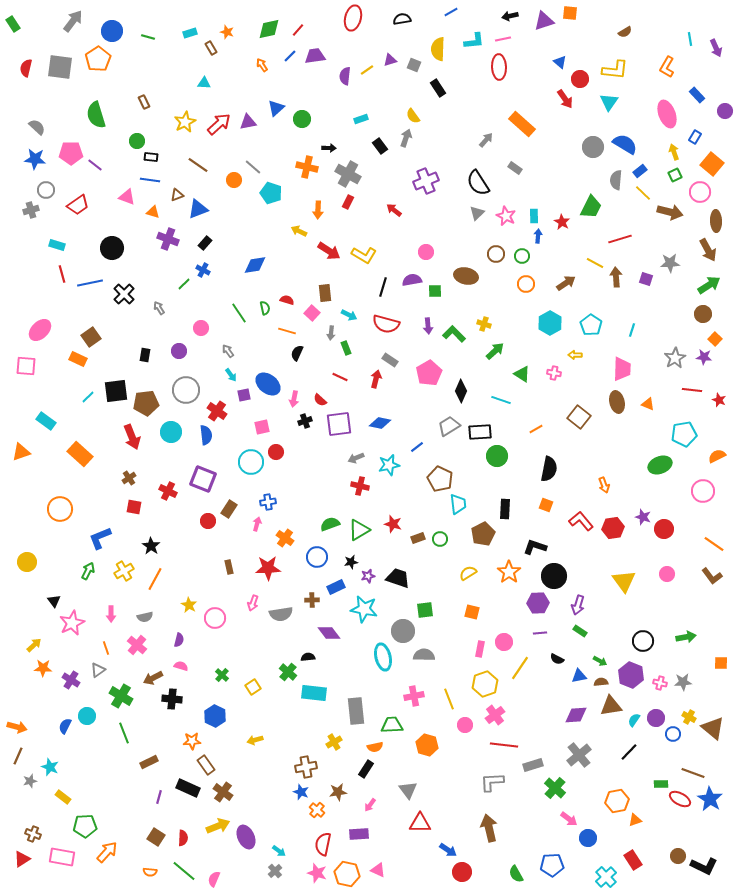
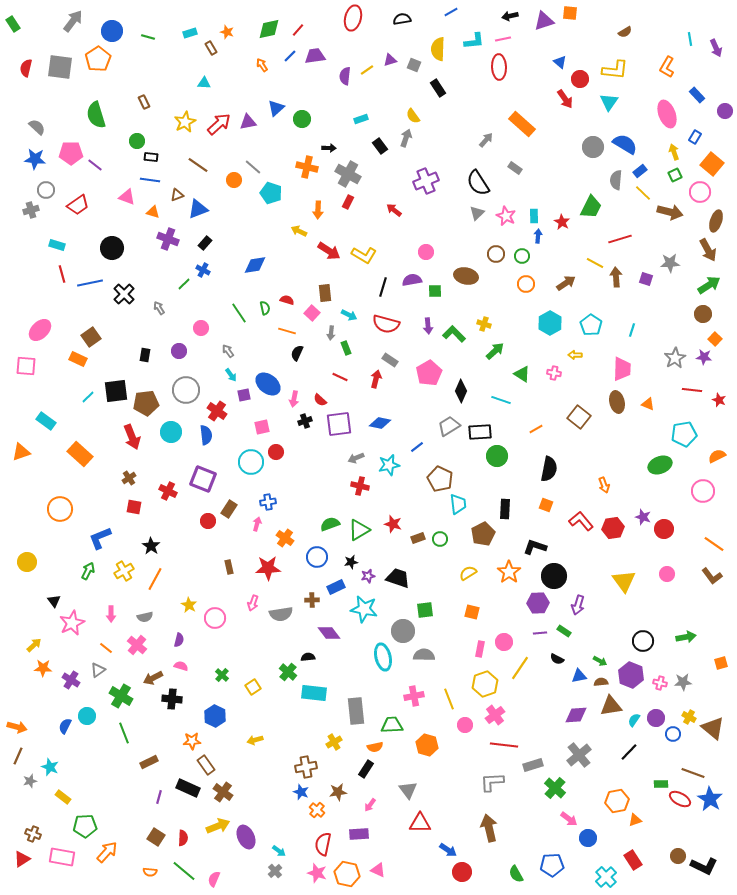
brown ellipse at (716, 221): rotated 20 degrees clockwise
green rectangle at (580, 631): moved 16 px left
orange line at (106, 648): rotated 32 degrees counterclockwise
orange square at (721, 663): rotated 16 degrees counterclockwise
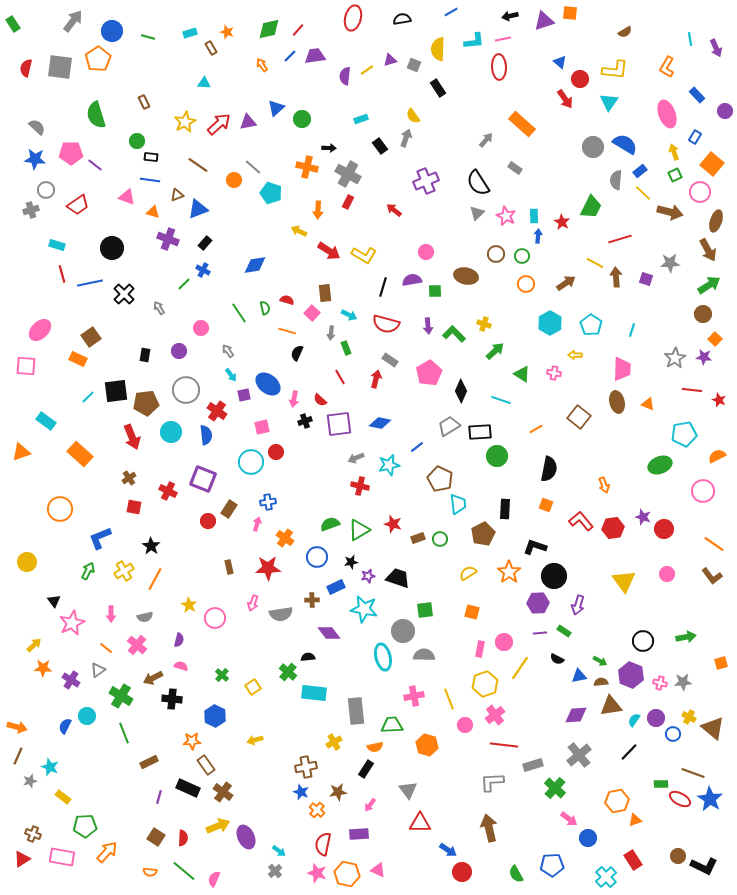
red line at (340, 377): rotated 35 degrees clockwise
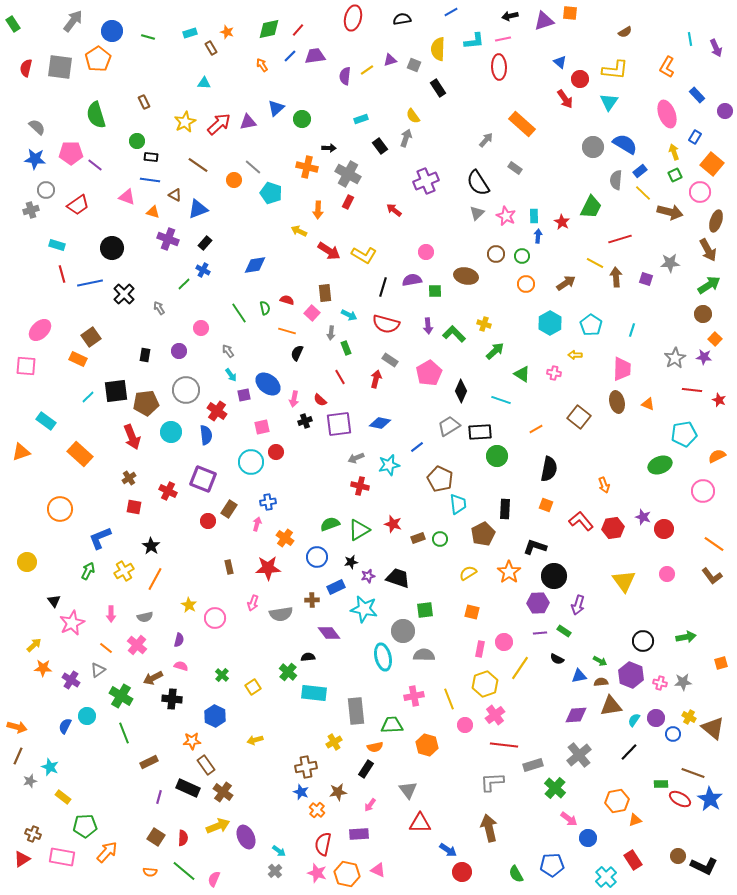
brown triangle at (177, 195): moved 2 px left; rotated 48 degrees clockwise
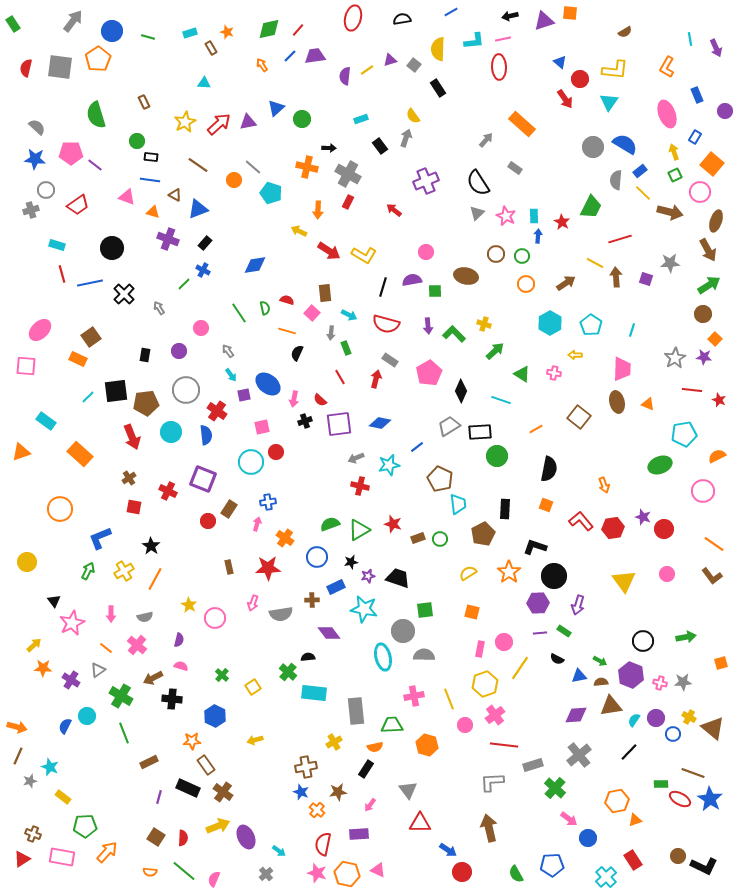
gray square at (414, 65): rotated 16 degrees clockwise
blue rectangle at (697, 95): rotated 21 degrees clockwise
gray cross at (275, 871): moved 9 px left, 3 px down
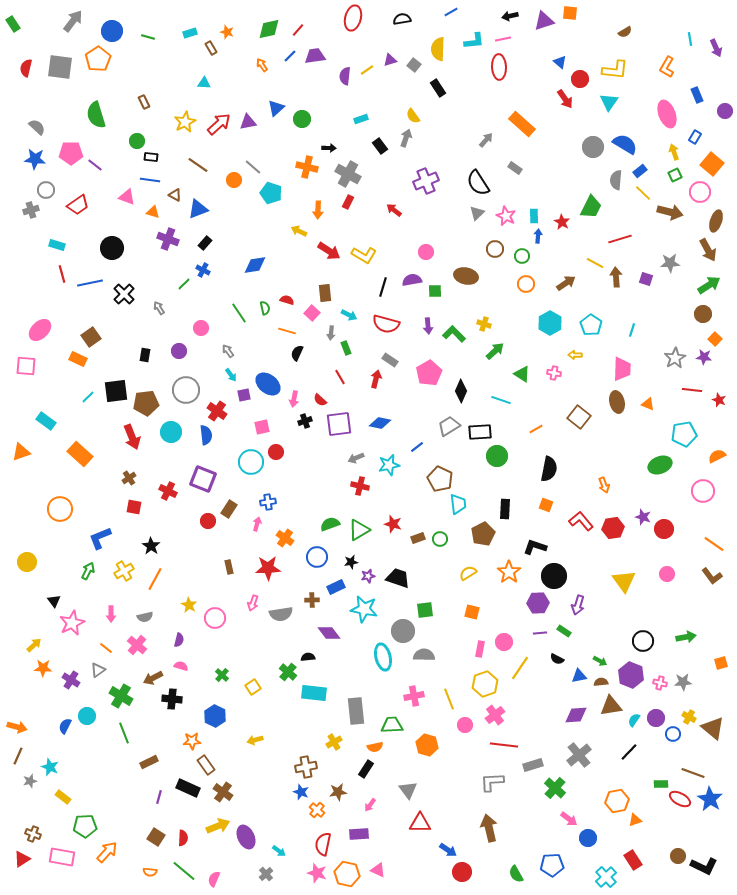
brown circle at (496, 254): moved 1 px left, 5 px up
